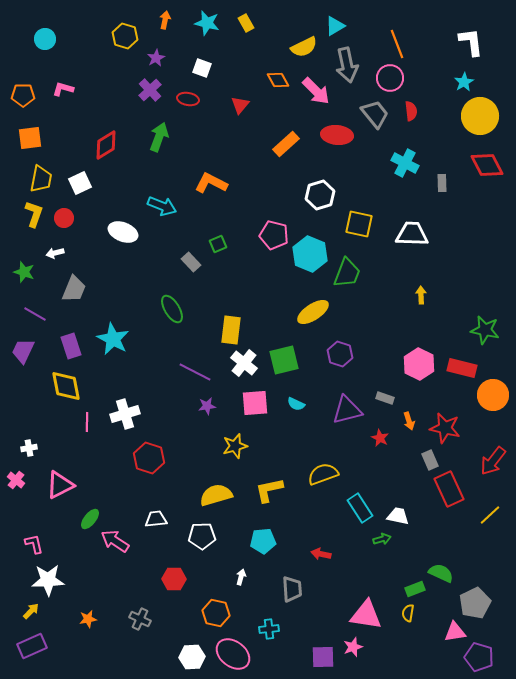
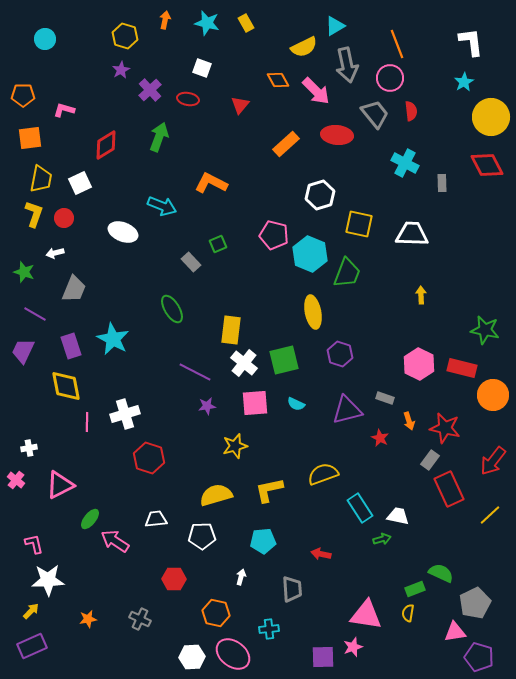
purple star at (156, 58): moved 35 px left, 12 px down
pink L-shape at (63, 89): moved 1 px right, 21 px down
yellow circle at (480, 116): moved 11 px right, 1 px down
yellow ellipse at (313, 312): rotated 68 degrees counterclockwise
gray rectangle at (430, 460): rotated 60 degrees clockwise
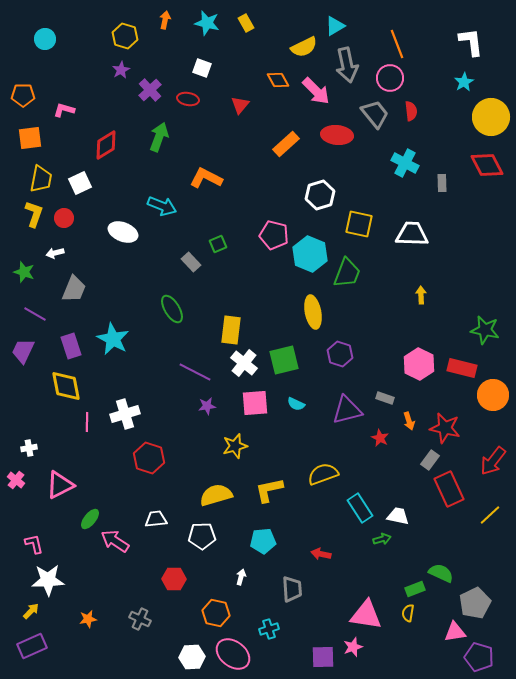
orange L-shape at (211, 183): moved 5 px left, 5 px up
cyan cross at (269, 629): rotated 12 degrees counterclockwise
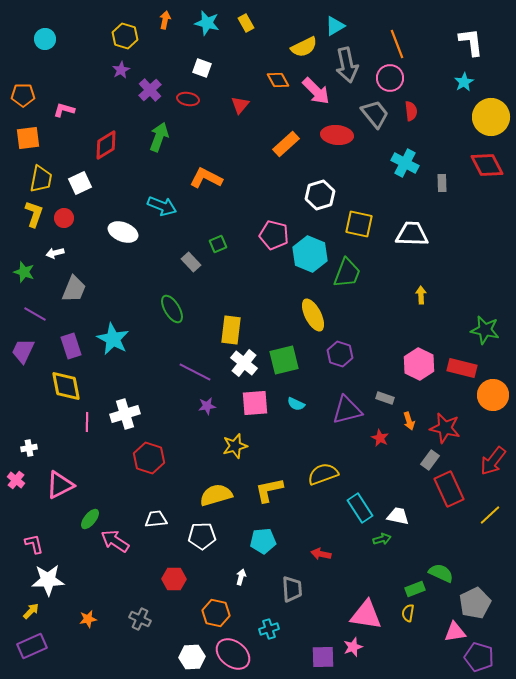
orange square at (30, 138): moved 2 px left
yellow ellipse at (313, 312): moved 3 px down; rotated 16 degrees counterclockwise
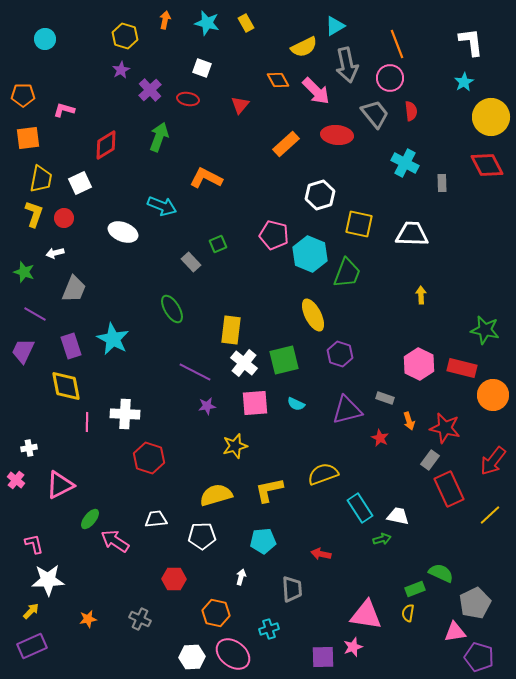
white cross at (125, 414): rotated 20 degrees clockwise
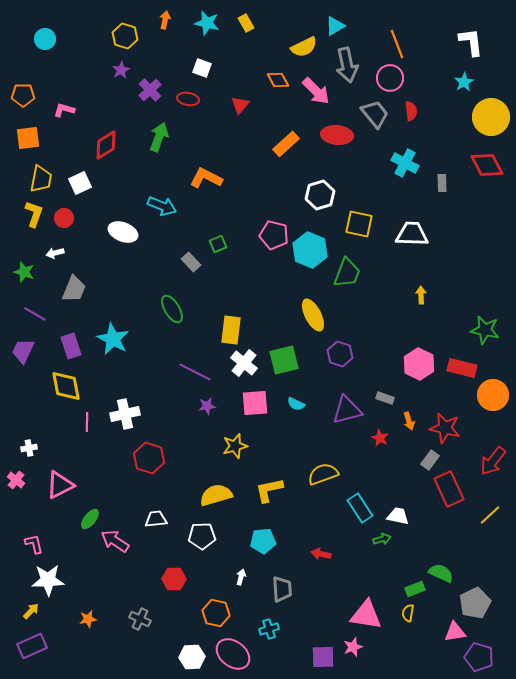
cyan hexagon at (310, 254): moved 4 px up
white cross at (125, 414): rotated 16 degrees counterclockwise
gray trapezoid at (292, 589): moved 10 px left
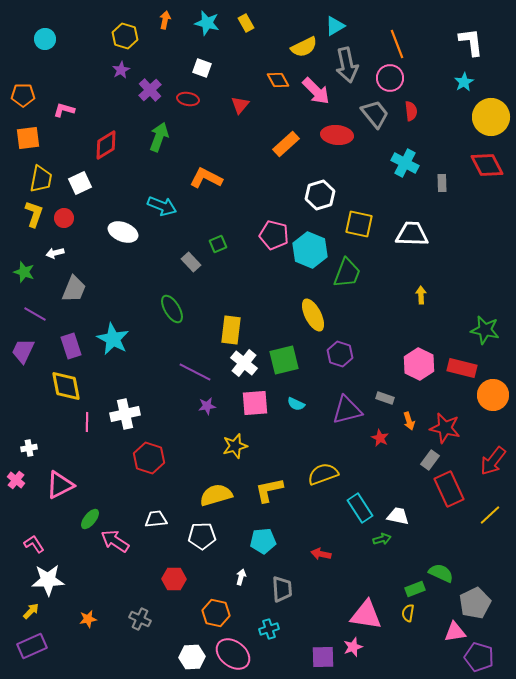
pink L-shape at (34, 544): rotated 20 degrees counterclockwise
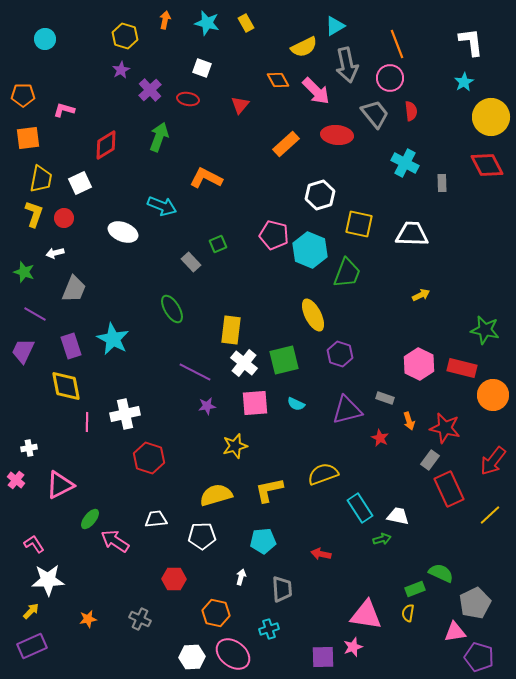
yellow arrow at (421, 295): rotated 66 degrees clockwise
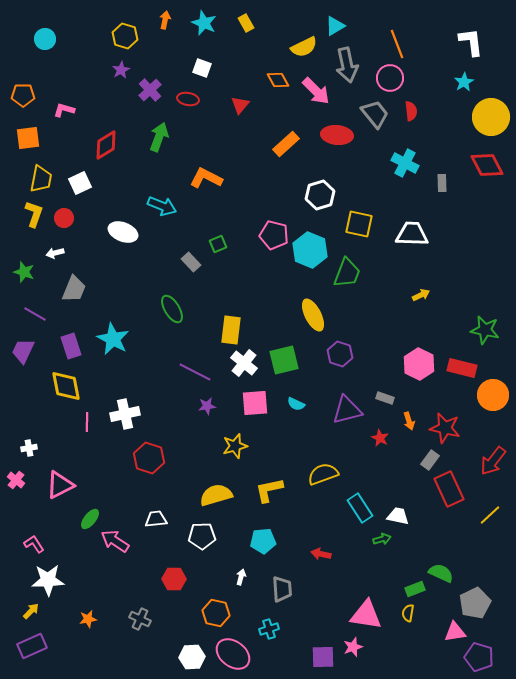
cyan star at (207, 23): moved 3 px left; rotated 10 degrees clockwise
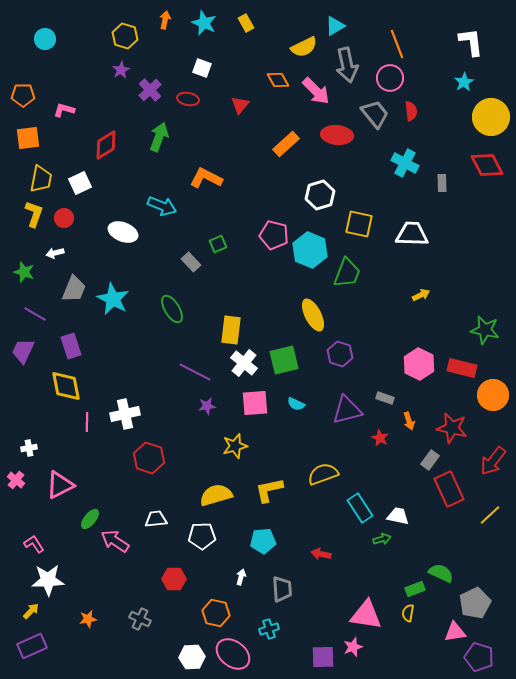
cyan star at (113, 339): moved 40 px up
red star at (445, 428): moved 7 px right
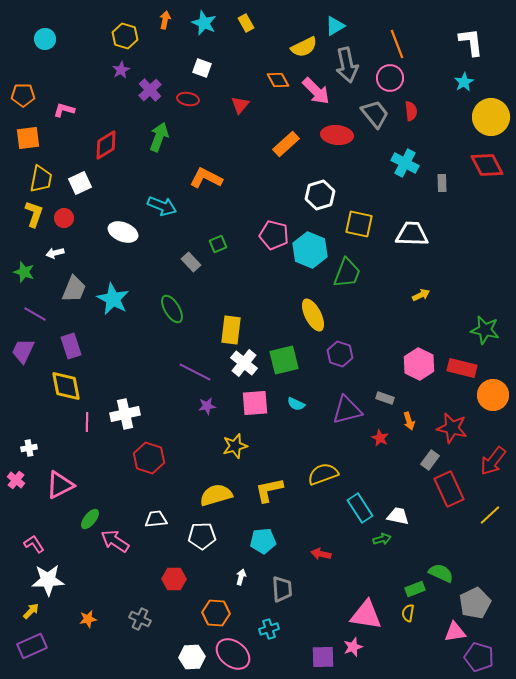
orange hexagon at (216, 613): rotated 8 degrees counterclockwise
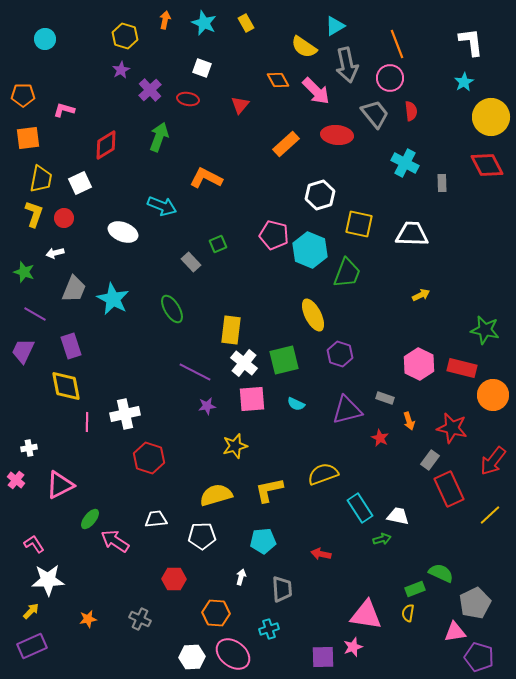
yellow semicircle at (304, 47): rotated 60 degrees clockwise
pink square at (255, 403): moved 3 px left, 4 px up
